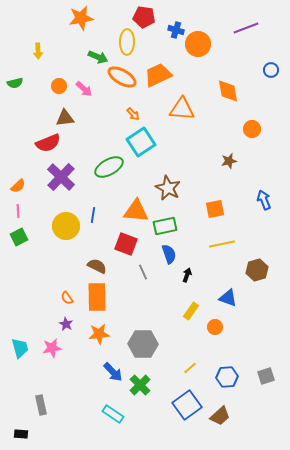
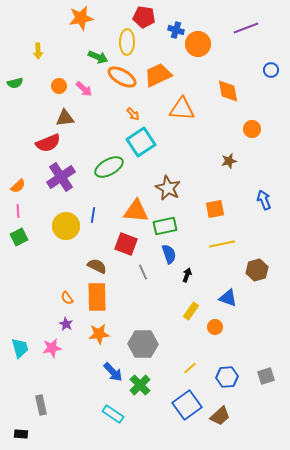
purple cross at (61, 177): rotated 12 degrees clockwise
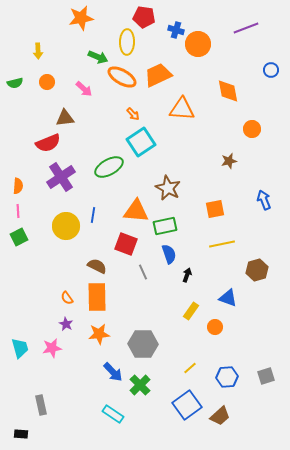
orange circle at (59, 86): moved 12 px left, 4 px up
orange semicircle at (18, 186): rotated 42 degrees counterclockwise
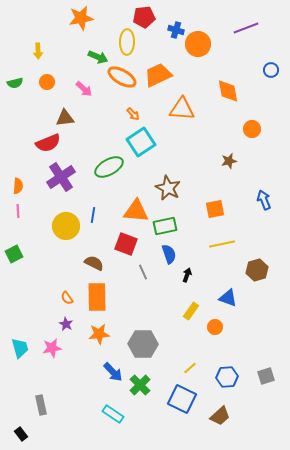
red pentagon at (144, 17): rotated 15 degrees counterclockwise
green square at (19, 237): moved 5 px left, 17 px down
brown semicircle at (97, 266): moved 3 px left, 3 px up
blue square at (187, 405): moved 5 px left, 6 px up; rotated 28 degrees counterclockwise
black rectangle at (21, 434): rotated 48 degrees clockwise
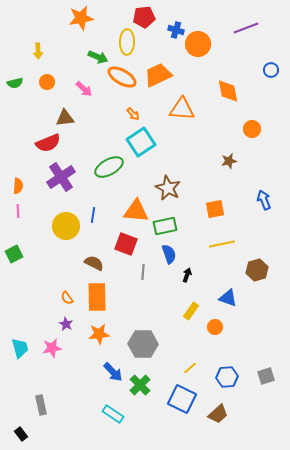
gray line at (143, 272): rotated 28 degrees clockwise
brown trapezoid at (220, 416): moved 2 px left, 2 px up
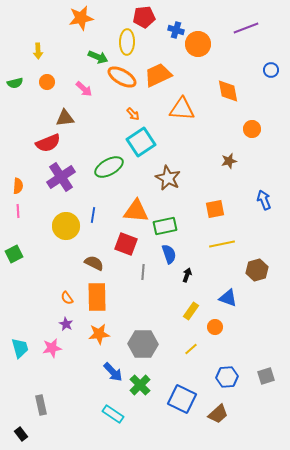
brown star at (168, 188): moved 10 px up
yellow line at (190, 368): moved 1 px right, 19 px up
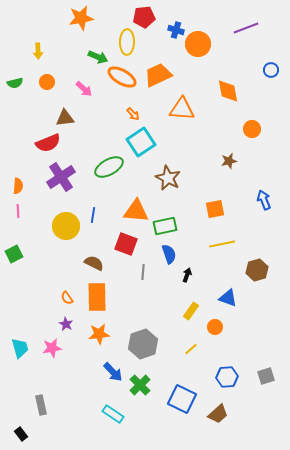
gray hexagon at (143, 344): rotated 20 degrees counterclockwise
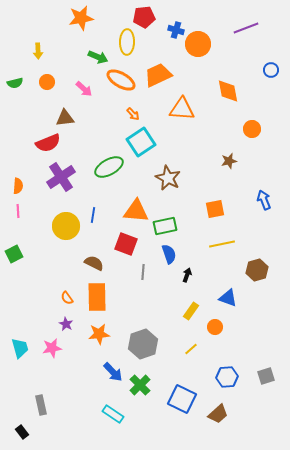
orange ellipse at (122, 77): moved 1 px left, 3 px down
black rectangle at (21, 434): moved 1 px right, 2 px up
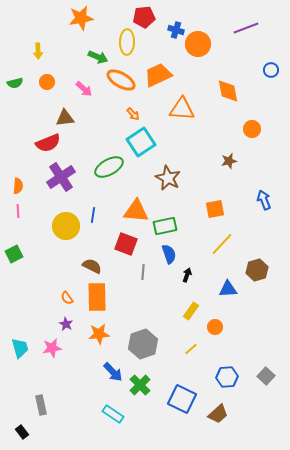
yellow line at (222, 244): rotated 35 degrees counterclockwise
brown semicircle at (94, 263): moved 2 px left, 3 px down
blue triangle at (228, 298): moved 9 px up; rotated 24 degrees counterclockwise
gray square at (266, 376): rotated 30 degrees counterclockwise
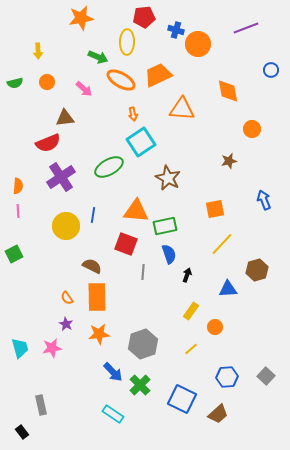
orange arrow at (133, 114): rotated 32 degrees clockwise
